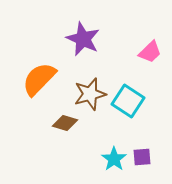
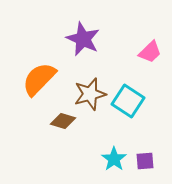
brown diamond: moved 2 px left, 2 px up
purple square: moved 3 px right, 4 px down
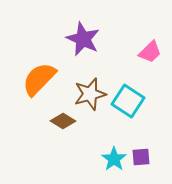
brown diamond: rotated 15 degrees clockwise
purple square: moved 4 px left, 4 px up
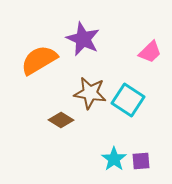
orange semicircle: moved 19 px up; rotated 15 degrees clockwise
brown star: moved 1 px up; rotated 24 degrees clockwise
cyan square: moved 1 px up
brown diamond: moved 2 px left, 1 px up
purple square: moved 4 px down
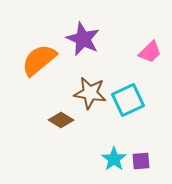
orange semicircle: rotated 9 degrees counterclockwise
cyan square: rotated 32 degrees clockwise
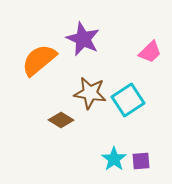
cyan square: rotated 8 degrees counterclockwise
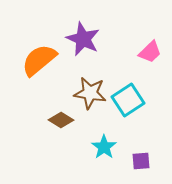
cyan star: moved 10 px left, 12 px up
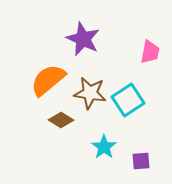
pink trapezoid: rotated 35 degrees counterclockwise
orange semicircle: moved 9 px right, 20 px down
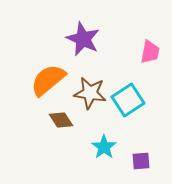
brown diamond: rotated 25 degrees clockwise
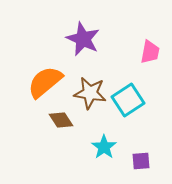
orange semicircle: moved 3 px left, 2 px down
